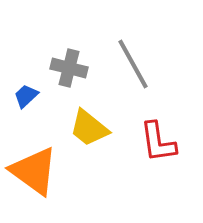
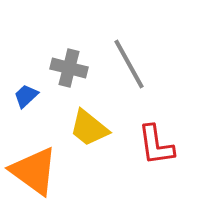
gray line: moved 4 px left
red L-shape: moved 2 px left, 3 px down
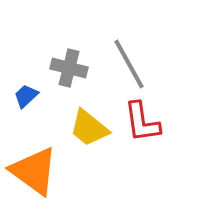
red L-shape: moved 14 px left, 23 px up
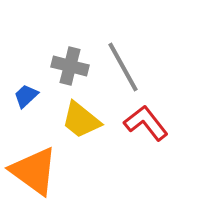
gray line: moved 6 px left, 3 px down
gray cross: moved 1 px right, 2 px up
red L-shape: moved 4 px right, 1 px down; rotated 150 degrees clockwise
yellow trapezoid: moved 8 px left, 8 px up
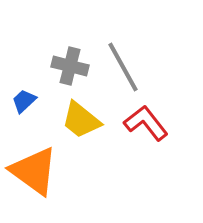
blue trapezoid: moved 2 px left, 5 px down
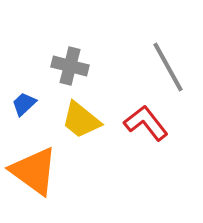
gray line: moved 45 px right
blue trapezoid: moved 3 px down
